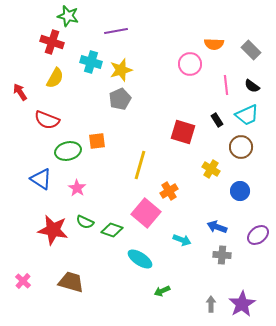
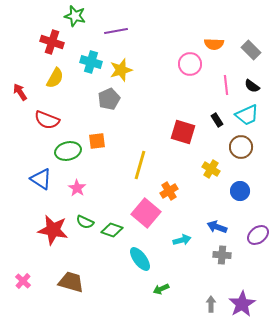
green star: moved 7 px right
gray pentagon: moved 11 px left
cyan arrow: rotated 36 degrees counterclockwise
cyan ellipse: rotated 20 degrees clockwise
green arrow: moved 1 px left, 2 px up
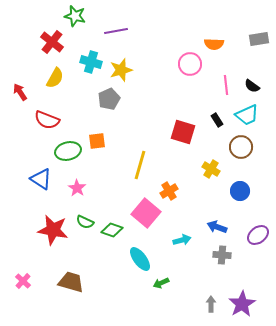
red cross: rotated 20 degrees clockwise
gray rectangle: moved 8 px right, 11 px up; rotated 54 degrees counterclockwise
green arrow: moved 6 px up
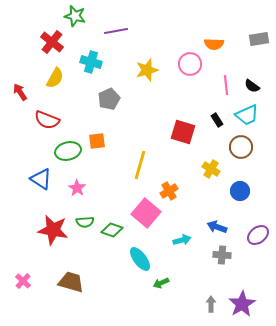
yellow star: moved 26 px right
green semicircle: rotated 30 degrees counterclockwise
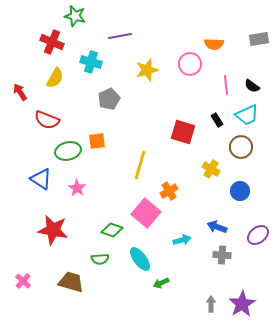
purple line: moved 4 px right, 5 px down
red cross: rotated 15 degrees counterclockwise
green semicircle: moved 15 px right, 37 px down
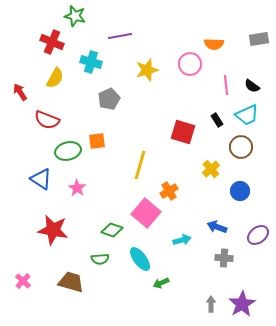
yellow cross: rotated 18 degrees clockwise
gray cross: moved 2 px right, 3 px down
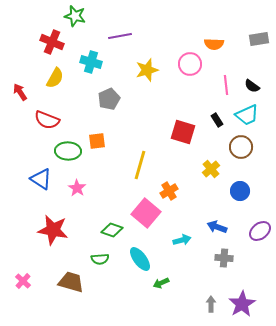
green ellipse: rotated 15 degrees clockwise
purple ellipse: moved 2 px right, 4 px up
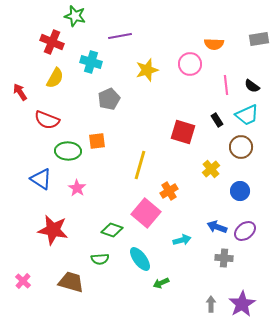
purple ellipse: moved 15 px left
